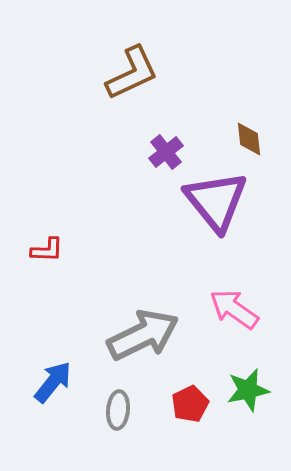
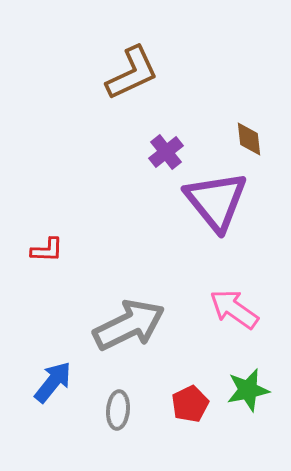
gray arrow: moved 14 px left, 10 px up
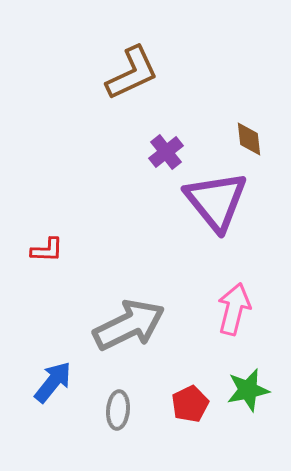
pink arrow: rotated 69 degrees clockwise
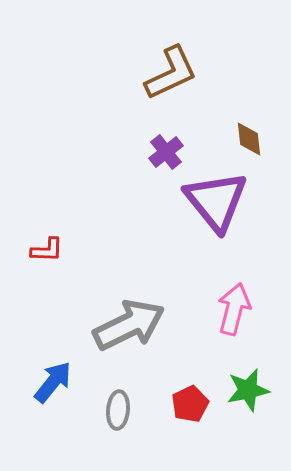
brown L-shape: moved 39 px right
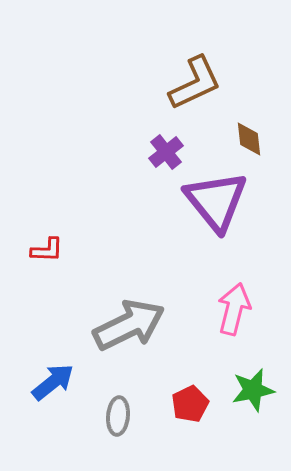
brown L-shape: moved 24 px right, 10 px down
blue arrow: rotated 12 degrees clockwise
green star: moved 5 px right
gray ellipse: moved 6 px down
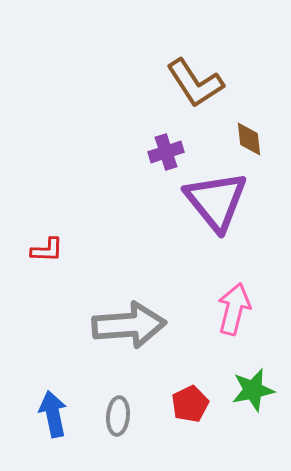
brown L-shape: rotated 82 degrees clockwise
purple cross: rotated 20 degrees clockwise
gray arrow: rotated 22 degrees clockwise
blue arrow: moved 32 px down; rotated 63 degrees counterclockwise
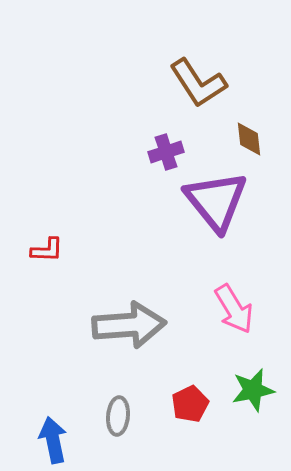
brown L-shape: moved 3 px right
pink arrow: rotated 135 degrees clockwise
blue arrow: moved 26 px down
